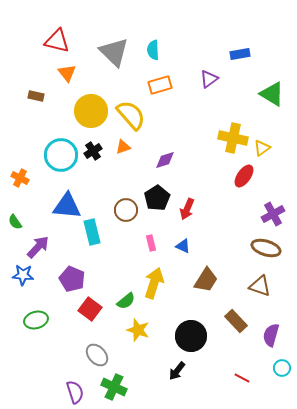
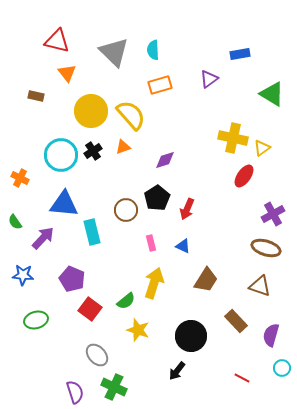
blue triangle at (67, 206): moved 3 px left, 2 px up
purple arrow at (38, 247): moved 5 px right, 9 px up
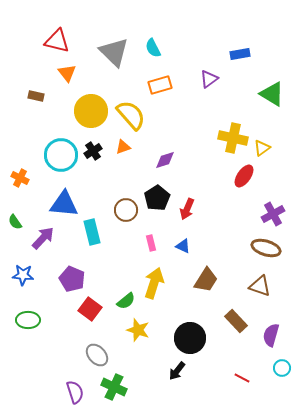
cyan semicircle at (153, 50): moved 2 px up; rotated 24 degrees counterclockwise
green ellipse at (36, 320): moved 8 px left; rotated 15 degrees clockwise
black circle at (191, 336): moved 1 px left, 2 px down
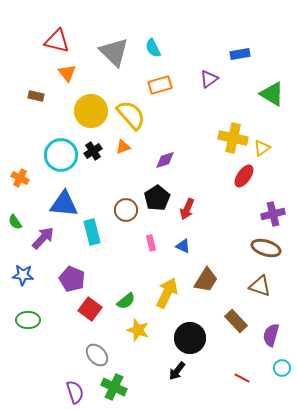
purple cross at (273, 214): rotated 15 degrees clockwise
yellow arrow at (154, 283): moved 13 px right, 10 px down; rotated 8 degrees clockwise
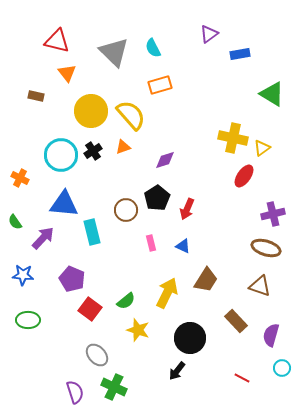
purple triangle at (209, 79): moved 45 px up
